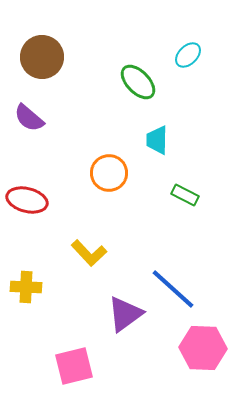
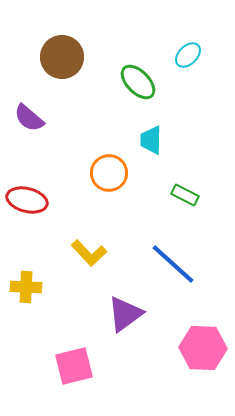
brown circle: moved 20 px right
cyan trapezoid: moved 6 px left
blue line: moved 25 px up
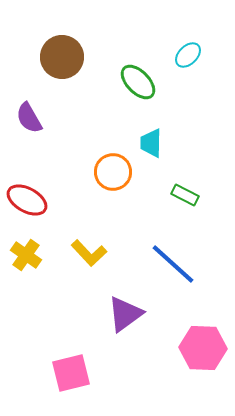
purple semicircle: rotated 20 degrees clockwise
cyan trapezoid: moved 3 px down
orange circle: moved 4 px right, 1 px up
red ellipse: rotated 15 degrees clockwise
yellow cross: moved 32 px up; rotated 32 degrees clockwise
pink square: moved 3 px left, 7 px down
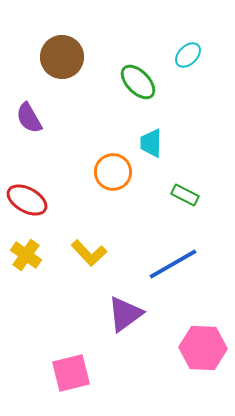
blue line: rotated 72 degrees counterclockwise
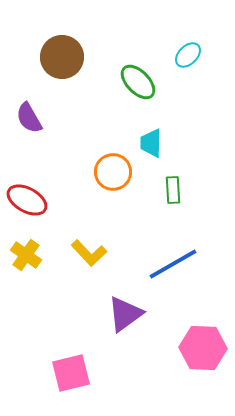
green rectangle: moved 12 px left, 5 px up; rotated 60 degrees clockwise
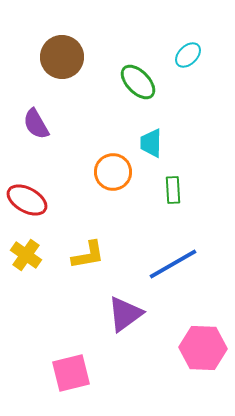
purple semicircle: moved 7 px right, 6 px down
yellow L-shape: moved 1 px left, 2 px down; rotated 57 degrees counterclockwise
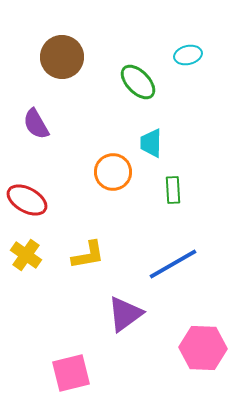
cyan ellipse: rotated 32 degrees clockwise
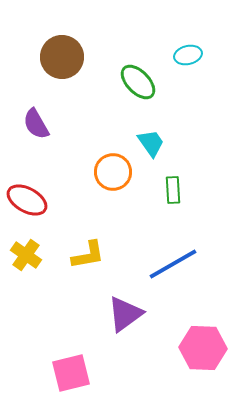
cyan trapezoid: rotated 144 degrees clockwise
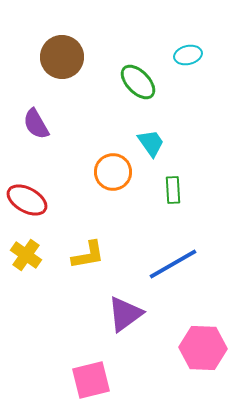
pink square: moved 20 px right, 7 px down
